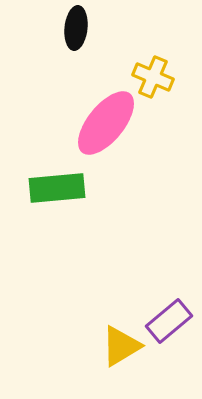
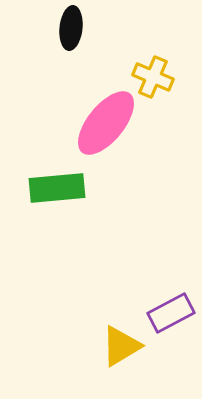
black ellipse: moved 5 px left
purple rectangle: moved 2 px right, 8 px up; rotated 12 degrees clockwise
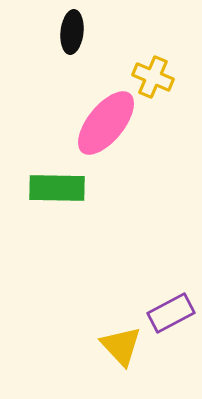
black ellipse: moved 1 px right, 4 px down
green rectangle: rotated 6 degrees clockwise
yellow triangle: rotated 42 degrees counterclockwise
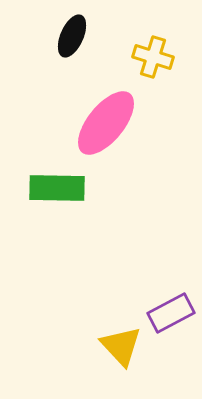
black ellipse: moved 4 px down; rotated 18 degrees clockwise
yellow cross: moved 20 px up; rotated 6 degrees counterclockwise
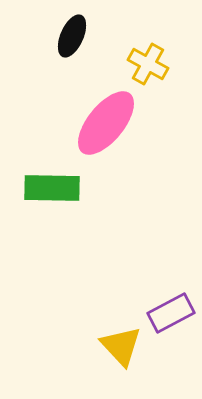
yellow cross: moved 5 px left, 7 px down; rotated 12 degrees clockwise
green rectangle: moved 5 px left
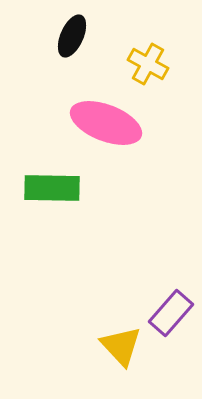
pink ellipse: rotated 72 degrees clockwise
purple rectangle: rotated 21 degrees counterclockwise
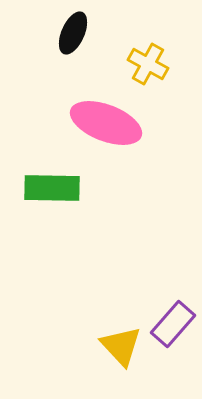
black ellipse: moved 1 px right, 3 px up
purple rectangle: moved 2 px right, 11 px down
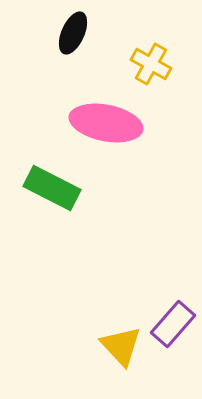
yellow cross: moved 3 px right
pink ellipse: rotated 10 degrees counterclockwise
green rectangle: rotated 26 degrees clockwise
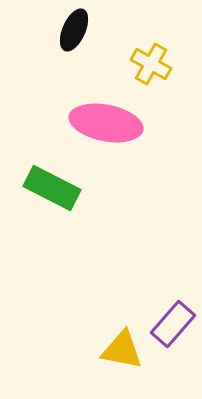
black ellipse: moved 1 px right, 3 px up
yellow triangle: moved 1 px right, 4 px down; rotated 36 degrees counterclockwise
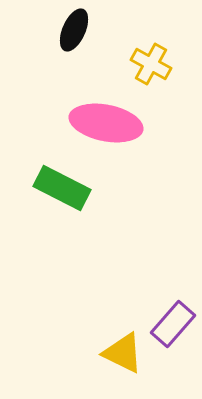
green rectangle: moved 10 px right
yellow triangle: moved 1 px right, 3 px down; rotated 15 degrees clockwise
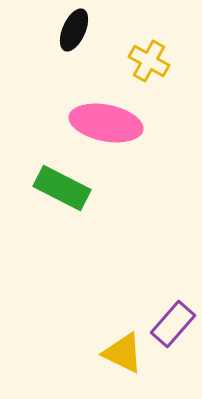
yellow cross: moved 2 px left, 3 px up
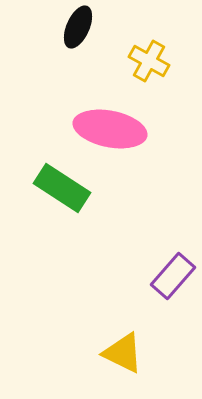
black ellipse: moved 4 px right, 3 px up
pink ellipse: moved 4 px right, 6 px down
green rectangle: rotated 6 degrees clockwise
purple rectangle: moved 48 px up
